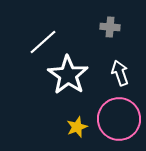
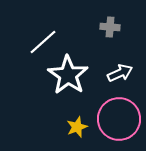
white arrow: rotated 85 degrees clockwise
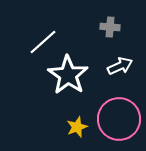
white arrow: moved 7 px up
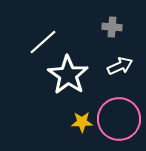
gray cross: moved 2 px right
yellow star: moved 5 px right, 5 px up; rotated 20 degrees clockwise
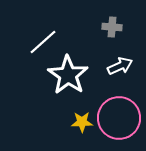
pink circle: moved 1 px up
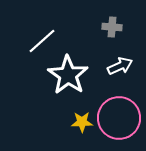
white line: moved 1 px left, 1 px up
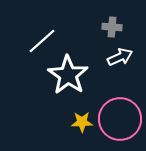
white arrow: moved 9 px up
pink circle: moved 1 px right, 1 px down
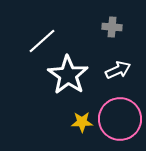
white arrow: moved 2 px left, 13 px down
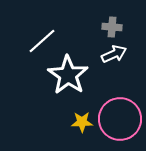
white arrow: moved 4 px left, 16 px up
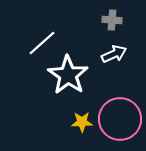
gray cross: moved 7 px up
white line: moved 2 px down
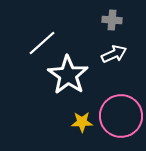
pink circle: moved 1 px right, 3 px up
